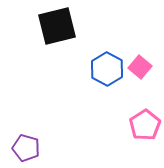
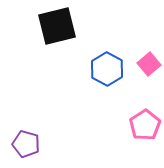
pink square: moved 9 px right, 3 px up; rotated 10 degrees clockwise
purple pentagon: moved 4 px up
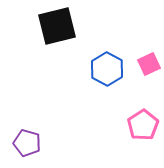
pink square: rotated 15 degrees clockwise
pink pentagon: moved 2 px left
purple pentagon: moved 1 px right, 1 px up
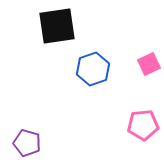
black square: rotated 6 degrees clockwise
blue hexagon: moved 14 px left; rotated 12 degrees clockwise
pink pentagon: rotated 28 degrees clockwise
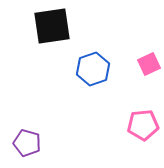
black square: moved 5 px left
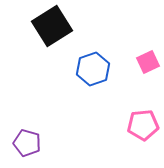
black square: rotated 24 degrees counterclockwise
pink square: moved 1 px left, 2 px up
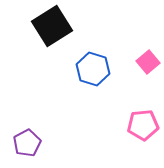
pink square: rotated 15 degrees counterclockwise
blue hexagon: rotated 24 degrees counterclockwise
purple pentagon: rotated 28 degrees clockwise
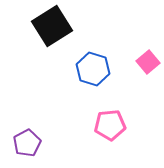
pink pentagon: moved 33 px left
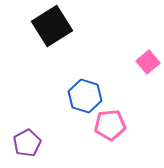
blue hexagon: moved 8 px left, 27 px down
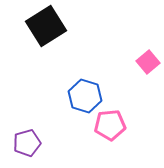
black square: moved 6 px left
purple pentagon: rotated 12 degrees clockwise
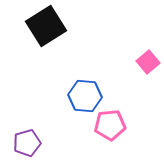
blue hexagon: rotated 12 degrees counterclockwise
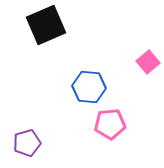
black square: moved 1 px up; rotated 9 degrees clockwise
blue hexagon: moved 4 px right, 9 px up
pink pentagon: moved 1 px up
